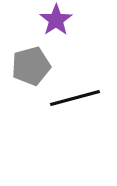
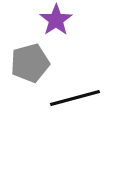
gray pentagon: moved 1 px left, 3 px up
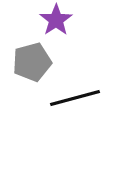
gray pentagon: moved 2 px right, 1 px up
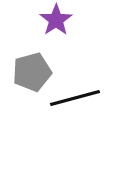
gray pentagon: moved 10 px down
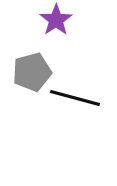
black line: rotated 30 degrees clockwise
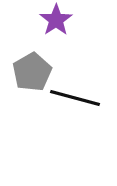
gray pentagon: rotated 15 degrees counterclockwise
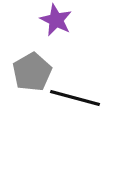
purple star: rotated 12 degrees counterclockwise
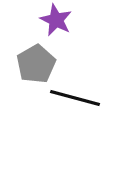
gray pentagon: moved 4 px right, 8 px up
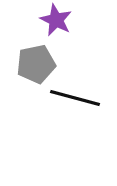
gray pentagon: rotated 18 degrees clockwise
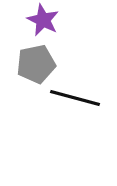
purple star: moved 13 px left
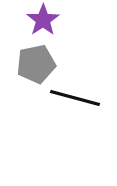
purple star: rotated 12 degrees clockwise
